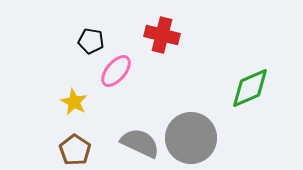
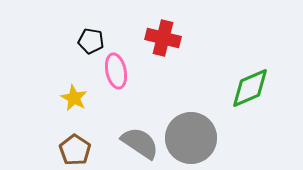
red cross: moved 1 px right, 3 px down
pink ellipse: rotated 52 degrees counterclockwise
yellow star: moved 4 px up
gray semicircle: rotated 9 degrees clockwise
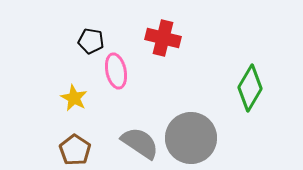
green diamond: rotated 36 degrees counterclockwise
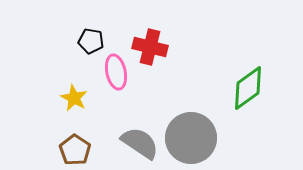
red cross: moved 13 px left, 9 px down
pink ellipse: moved 1 px down
green diamond: moved 2 px left; rotated 24 degrees clockwise
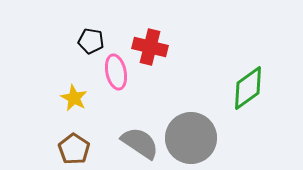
brown pentagon: moved 1 px left, 1 px up
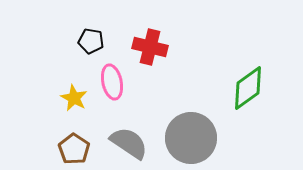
pink ellipse: moved 4 px left, 10 px down
gray semicircle: moved 11 px left
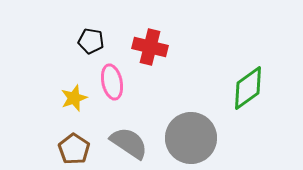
yellow star: rotated 24 degrees clockwise
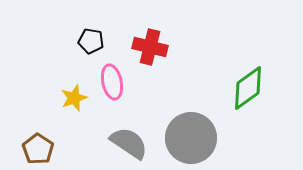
brown pentagon: moved 36 px left
